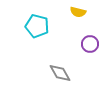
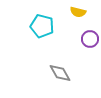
cyan pentagon: moved 5 px right
purple circle: moved 5 px up
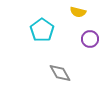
cyan pentagon: moved 4 px down; rotated 20 degrees clockwise
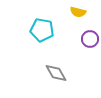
cyan pentagon: rotated 25 degrees counterclockwise
gray diamond: moved 4 px left
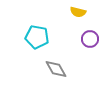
cyan pentagon: moved 5 px left, 7 px down
gray diamond: moved 4 px up
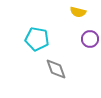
cyan pentagon: moved 2 px down
gray diamond: rotated 10 degrees clockwise
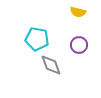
purple circle: moved 11 px left, 6 px down
gray diamond: moved 5 px left, 4 px up
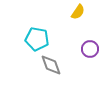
yellow semicircle: rotated 70 degrees counterclockwise
purple circle: moved 11 px right, 4 px down
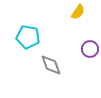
cyan pentagon: moved 9 px left, 2 px up
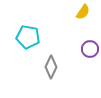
yellow semicircle: moved 5 px right
gray diamond: moved 2 px down; rotated 45 degrees clockwise
